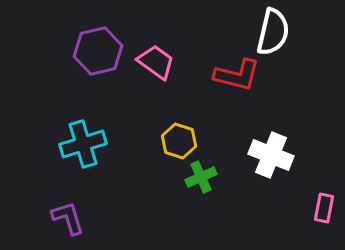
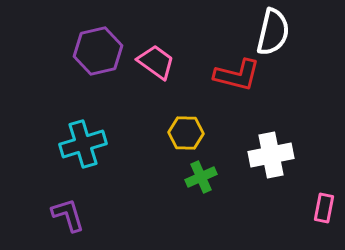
yellow hexagon: moved 7 px right, 8 px up; rotated 16 degrees counterclockwise
white cross: rotated 33 degrees counterclockwise
purple L-shape: moved 3 px up
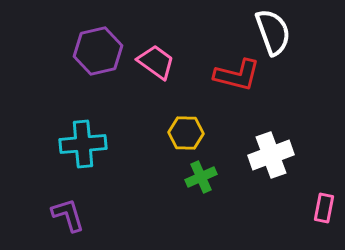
white semicircle: rotated 33 degrees counterclockwise
cyan cross: rotated 12 degrees clockwise
white cross: rotated 9 degrees counterclockwise
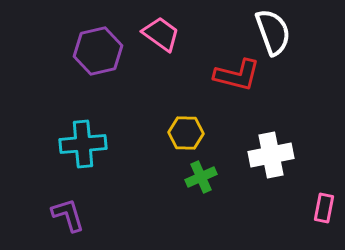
pink trapezoid: moved 5 px right, 28 px up
white cross: rotated 9 degrees clockwise
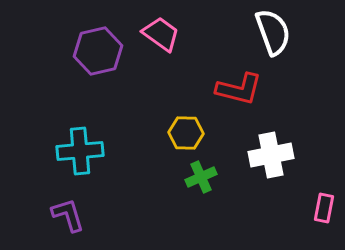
red L-shape: moved 2 px right, 14 px down
cyan cross: moved 3 px left, 7 px down
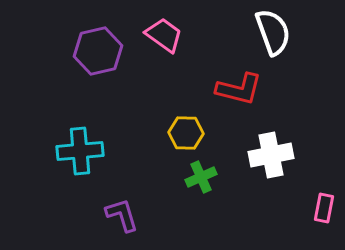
pink trapezoid: moved 3 px right, 1 px down
purple L-shape: moved 54 px right
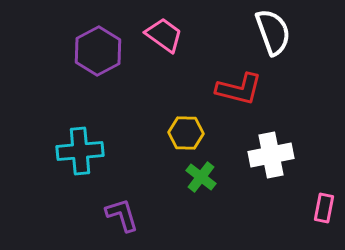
purple hexagon: rotated 15 degrees counterclockwise
green cross: rotated 28 degrees counterclockwise
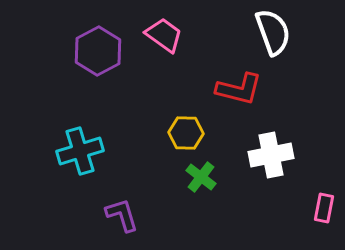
cyan cross: rotated 12 degrees counterclockwise
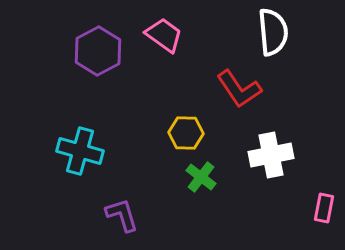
white semicircle: rotated 15 degrees clockwise
red L-shape: rotated 42 degrees clockwise
cyan cross: rotated 33 degrees clockwise
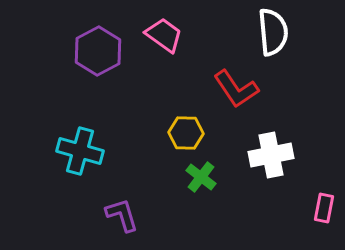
red L-shape: moved 3 px left
